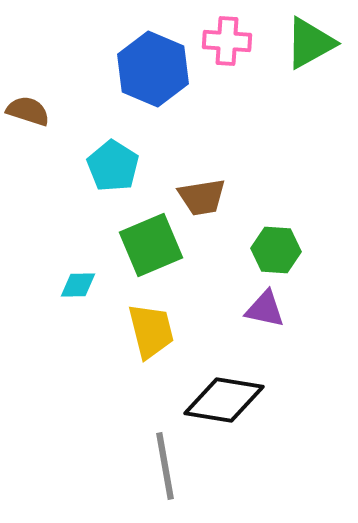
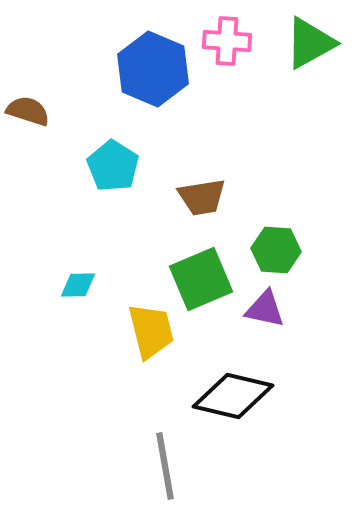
green square: moved 50 px right, 34 px down
black diamond: moved 9 px right, 4 px up; rotated 4 degrees clockwise
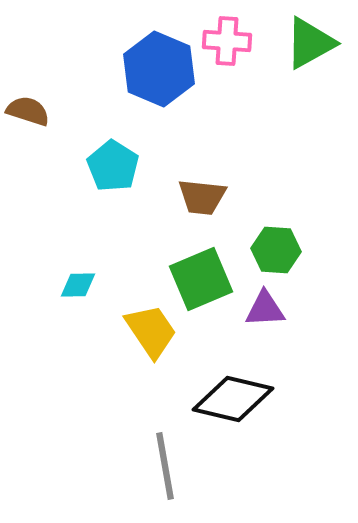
blue hexagon: moved 6 px right
brown trapezoid: rotated 15 degrees clockwise
purple triangle: rotated 15 degrees counterclockwise
yellow trapezoid: rotated 20 degrees counterclockwise
black diamond: moved 3 px down
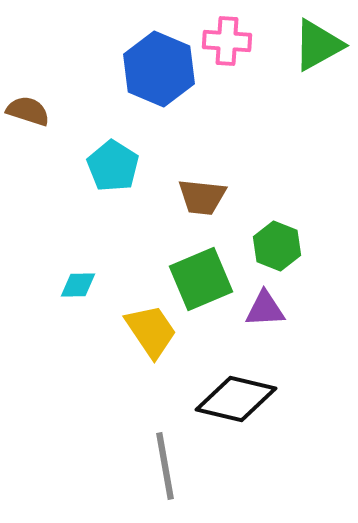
green triangle: moved 8 px right, 2 px down
green hexagon: moved 1 px right, 4 px up; rotated 18 degrees clockwise
black diamond: moved 3 px right
